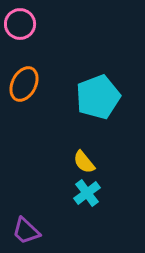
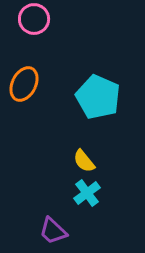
pink circle: moved 14 px right, 5 px up
cyan pentagon: rotated 27 degrees counterclockwise
yellow semicircle: moved 1 px up
purple trapezoid: moved 27 px right
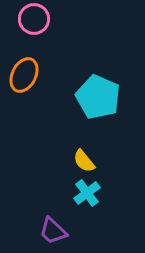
orange ellipse: moved 9 px up
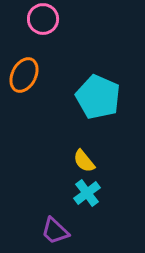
pink circle: moved 9 px right
purple trapezoid: moved 2 px right
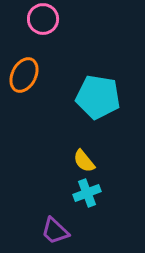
cyan pentagon: rotated 15 degrees counterclockwise
cyan cross: rotated 16 degrees clockwise
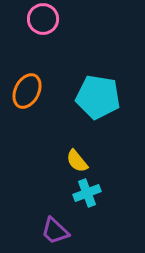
orange ellipse: moved 3 px right, 16 px down
yellow semicircle: moved 7 px left
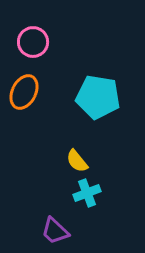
pink circle: moved 10 px left, 23 px down
orange ellipse: moved 3 px left, 1 px down
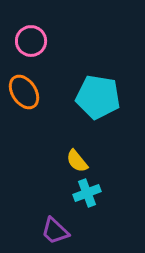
pink circle: moved 2 px left, 1 px up
orange ellipse: rotated 60 degrees counterclockwise
